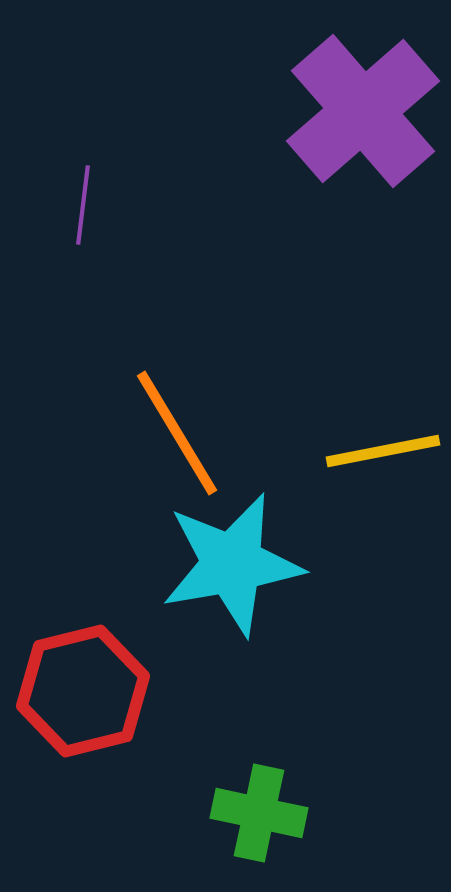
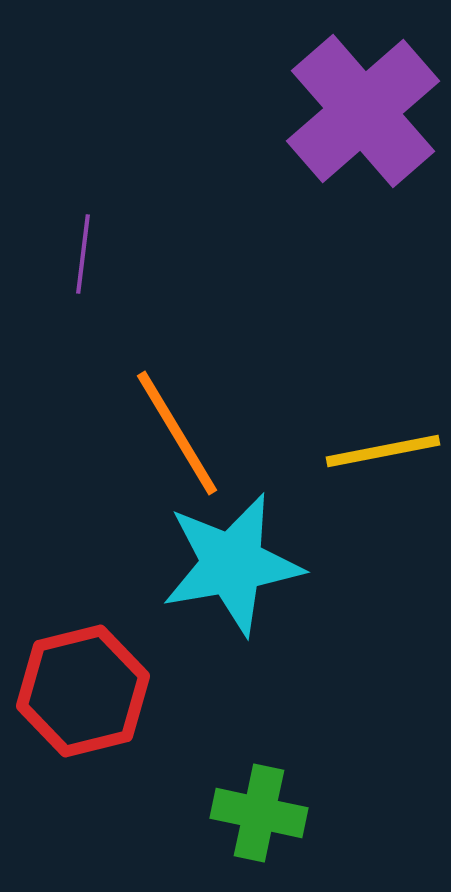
purple line: moved 49 px down
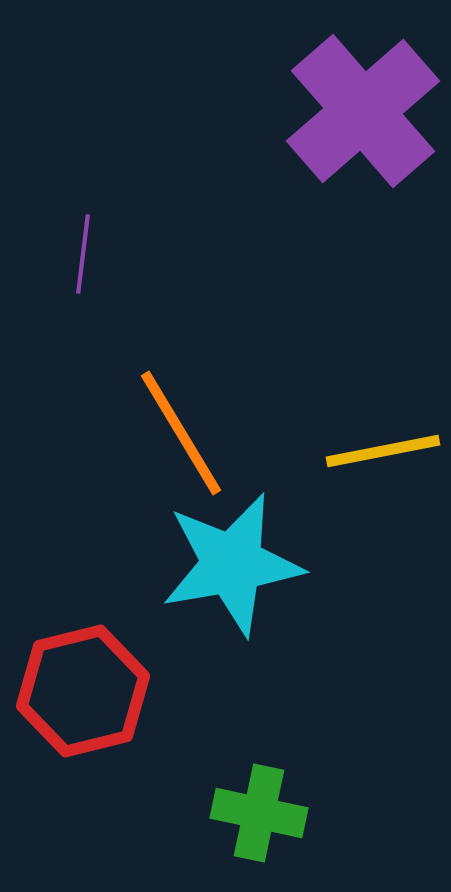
orange line: moved 4 px right
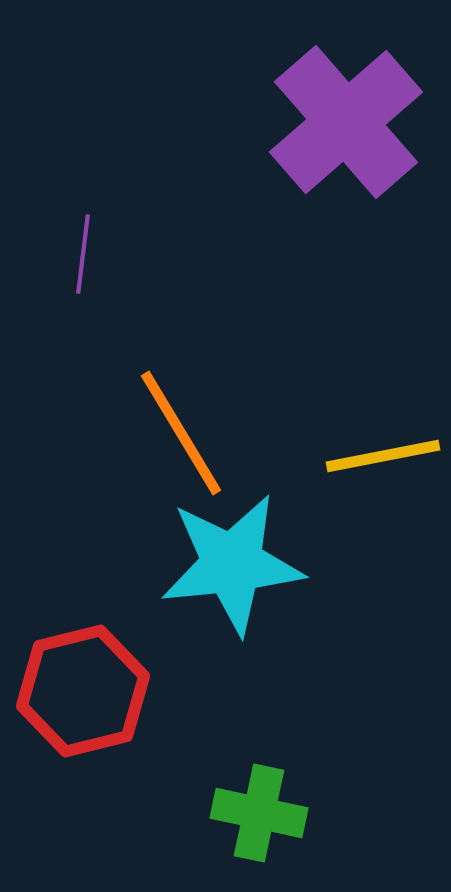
purple cross: moved 17 px left, 11 px down
yellow line: moved 5 px down
cyan star: rotated 4 degrees clockwise
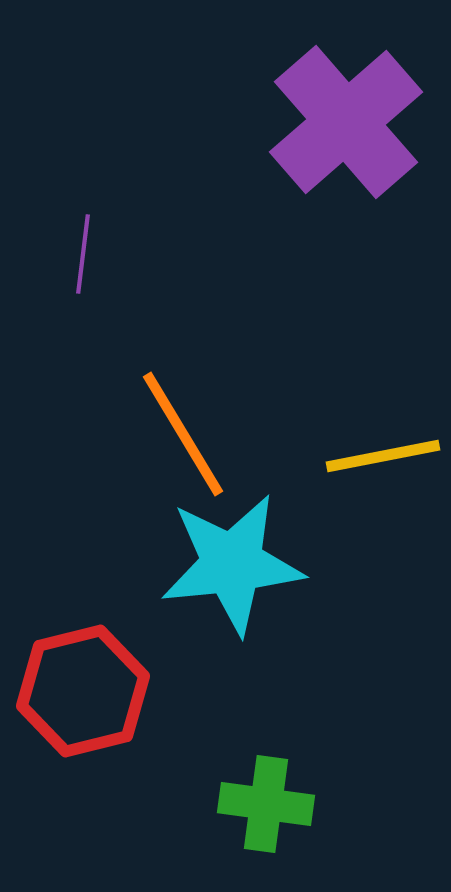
orange line: moved 2 px right, 1 px down
green cross: moved 7 px right, 9 px up; rotated 4 degrees counterclockwise
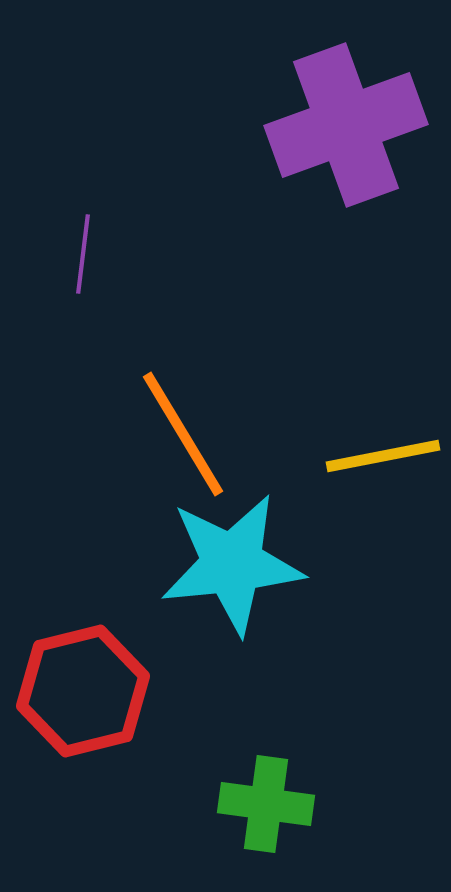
purple cross: moved 3 px down; rotated 21 degrees clockwise
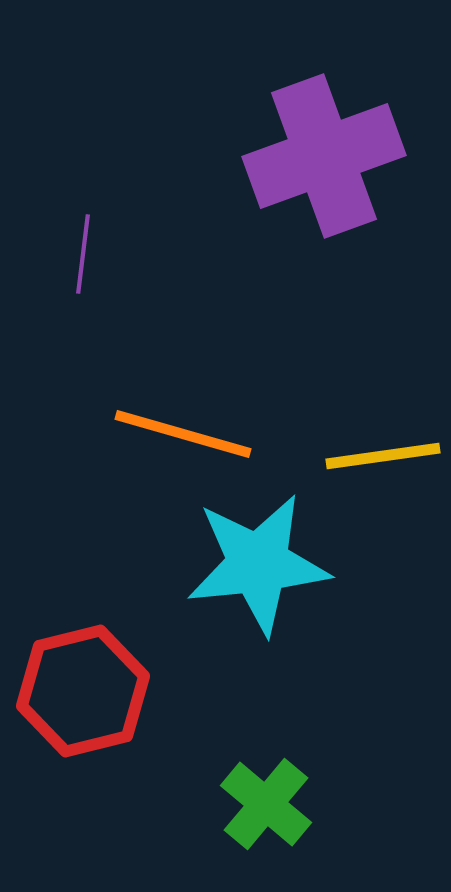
purple cross: moved 22 px left, 31 px down
orange line: rotated 43 degrees counterclockwise
yellow line: rotated 3 degrees clockwise
cyan star: moved 26 px right
green cross: rotated 32 degrees clockwise
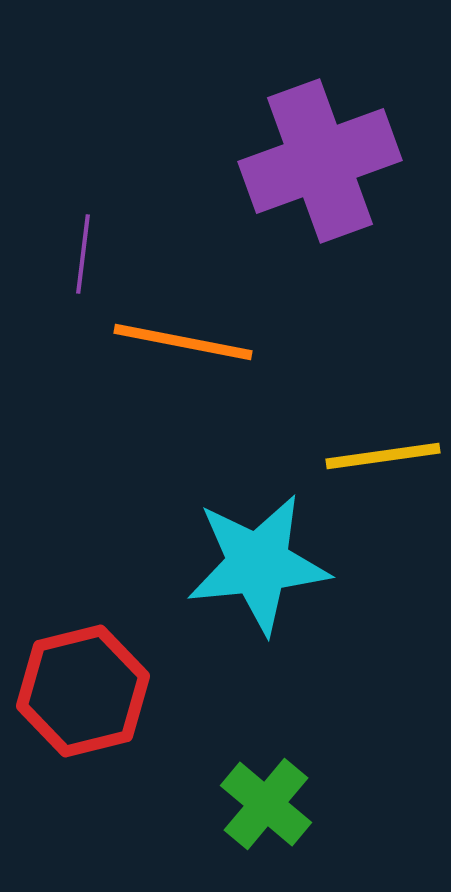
purple cross: moved 4 px left, 5 px down
orange line: moved 92 px up; rotated 5 degrees counterclockwise
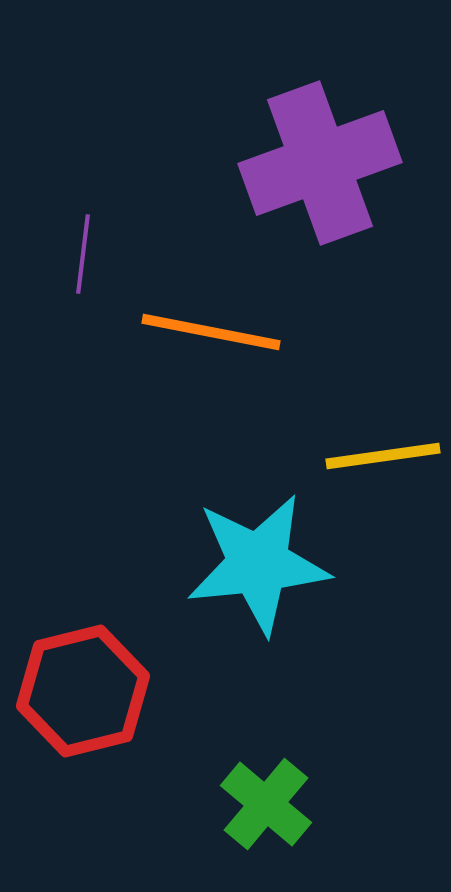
purple cross: moved 2 px down
orange line: moved 28 px right, 10 px up
